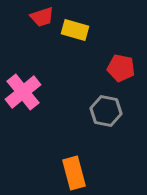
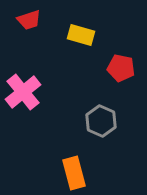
red trapezoid: moved 13 px left, 3 px down
yellow rectangle: moved 6 px right, 5 px down
gray hexagon: moved 5 px left, 10 px down; rotated 12 degrees clockwise
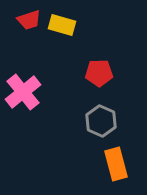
yellow rectangle: moved 19 px left, 10 px up
red pentagon: moved 22 px left, 5 px down; rotated 12 degrees counterclockwise
orange rectangle: moved 42 px right, 9 px up
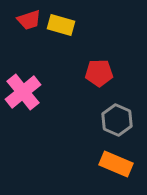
yellow rectangle: moved 1 px left
gray hexagon: moved 16 px right, 1 px up
orange rectangle: rotated 52 degrees counterclockwise
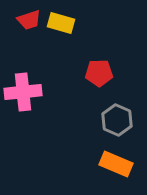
yellow rectangle: moved 2 px up
pink cross: rotated 33 degrees clockwise
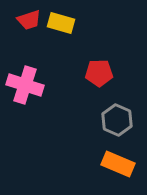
pink cross: moved 2 px right, 7 px up; rotated 24 degrees clockwise
orange rectangle: moved 2 px right
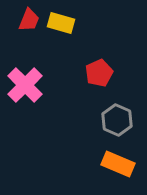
red trapezoid: rotated 50 degrees counterclockwise
red pentagon: rotated 24 degrees counterclockwise
pink cross: rotated 27 degrees clockwise
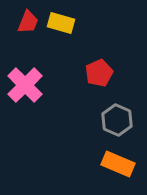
red trapezoid: moved 1 px left, 2 px down
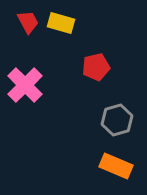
red trapezoid: rotated 50 degrees counterclockwise
red pentagon: moved 3 px left, 6 px up; rotated 12 degrees clockwise
gray hexagon: rotated 20 degrees clockwise
orange rectangle: moved 2 px left, 2 px down
